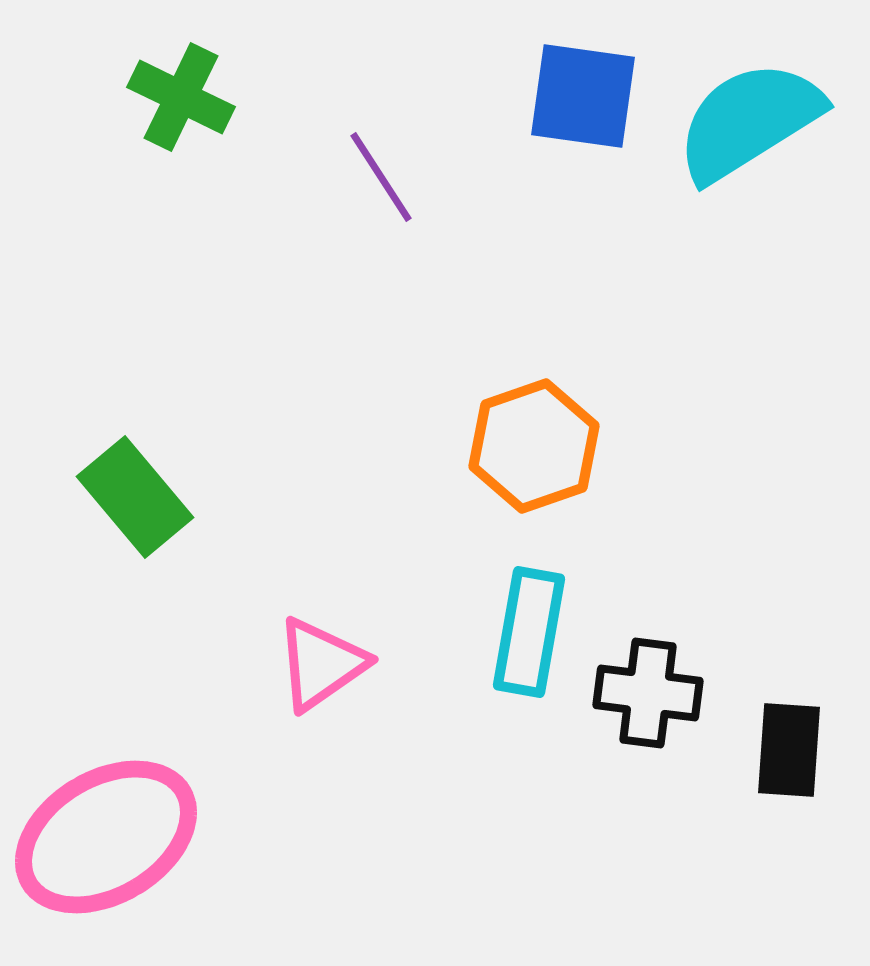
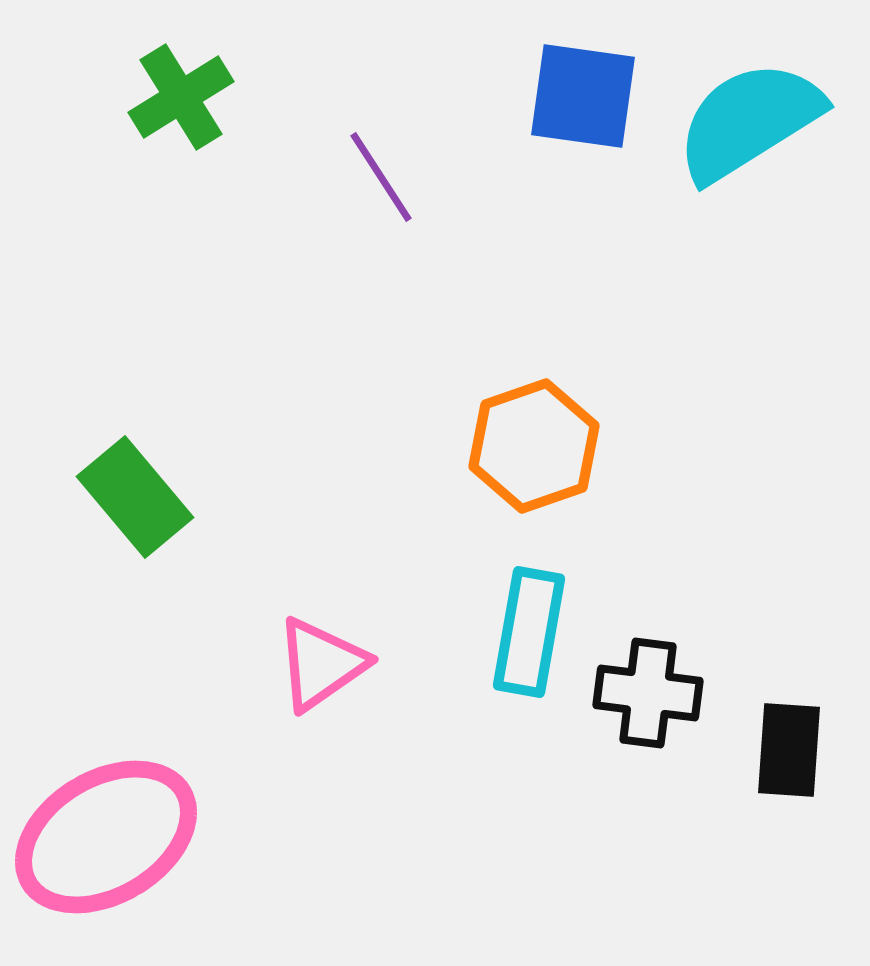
green cross: rotated 32 degrees clockwise
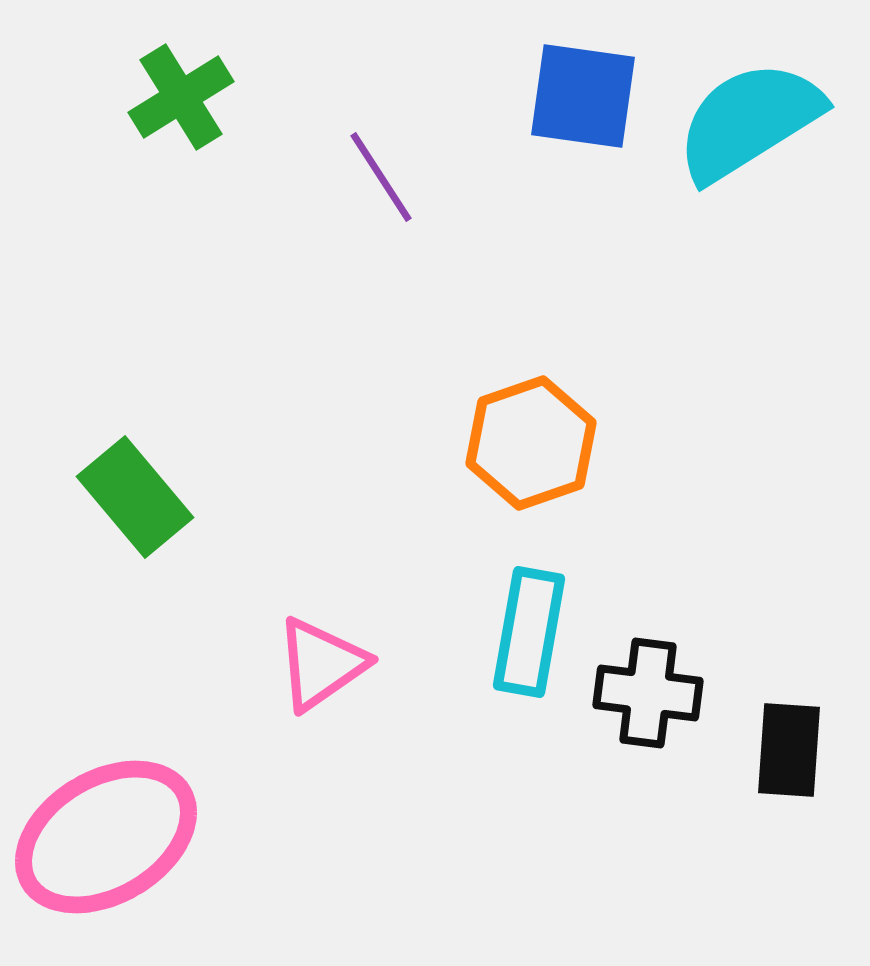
orange hexagon: moved 3 px left, 3 px up
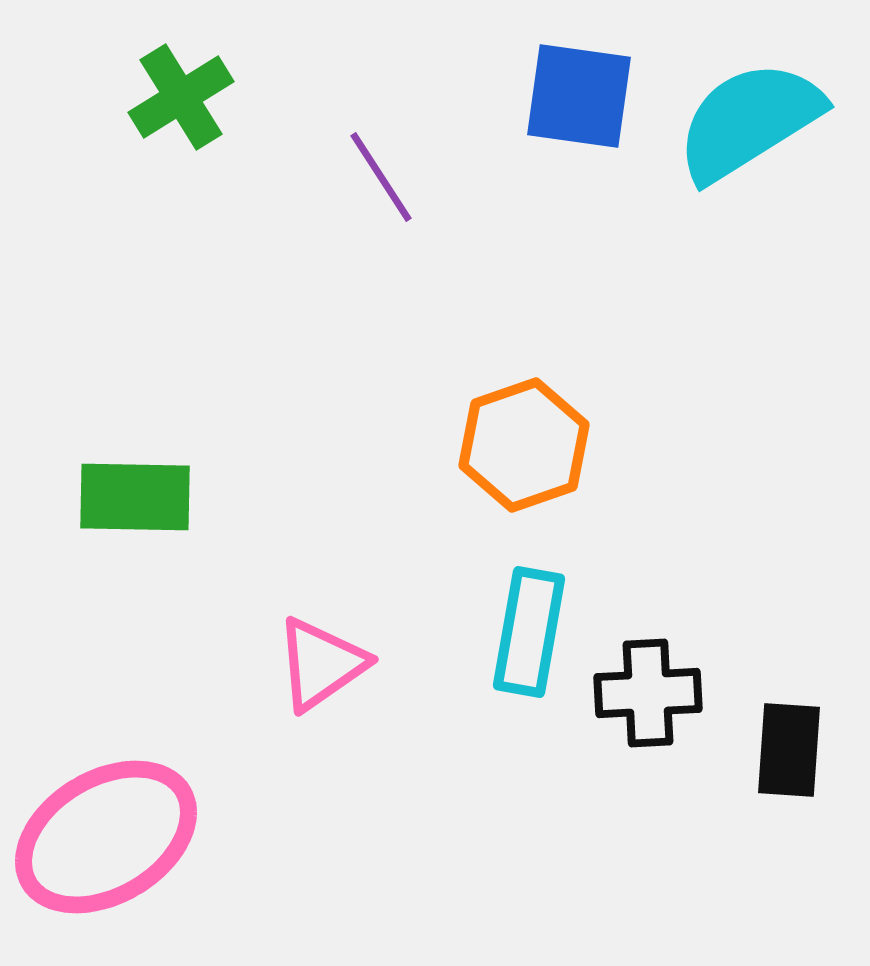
blue square: moved 4 px left
orange hexagon: moved 7 px left, 2 px down
green rectangle: rotated 49 degrees counterclockwise
black cross: rotated 10 degrees counterclockwise
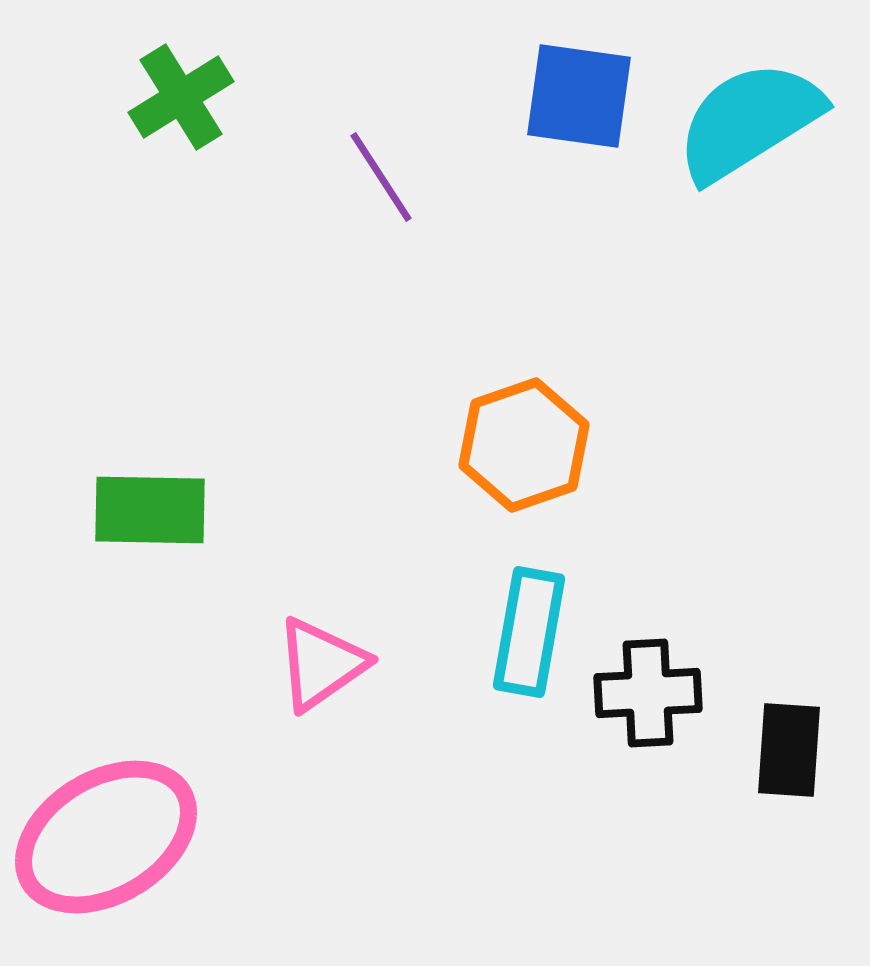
green rectangle: moved 15 px right, 13 px down
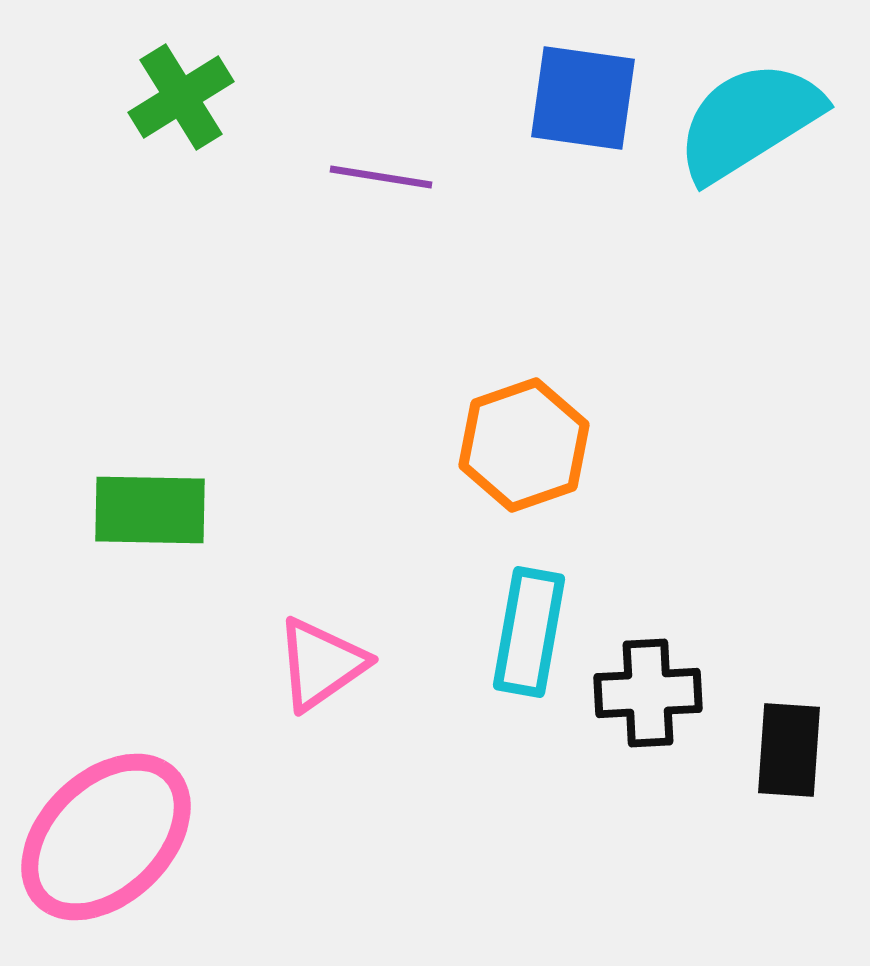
blue square: moved 4 px right, 2 px down
purple line: rotated 48 degrees counterclockwise
pink ellipse: rotated 13 degrees counterclockwise
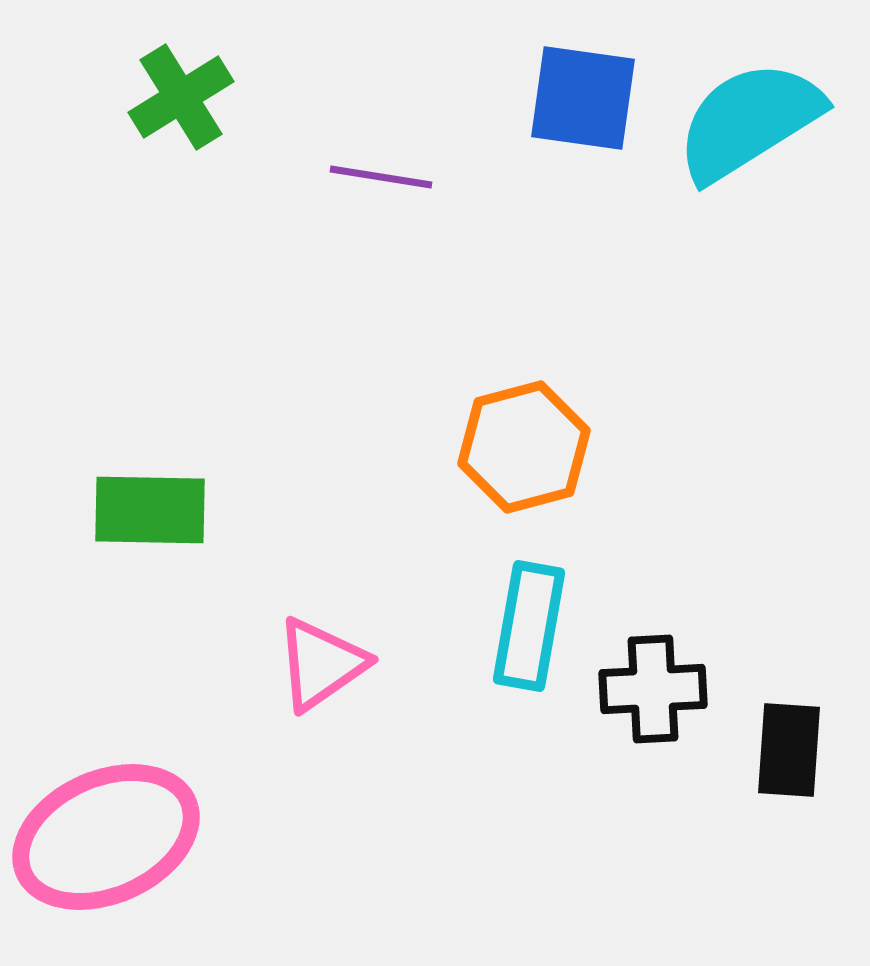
orange hexagon: moved 2 px down; rotated 4 degrees clockwise
cyan rectangle: moved 6 px up
black cross: moved 5 px right, 4 px up
pink ellipse: rotated 20 degrees clockwise
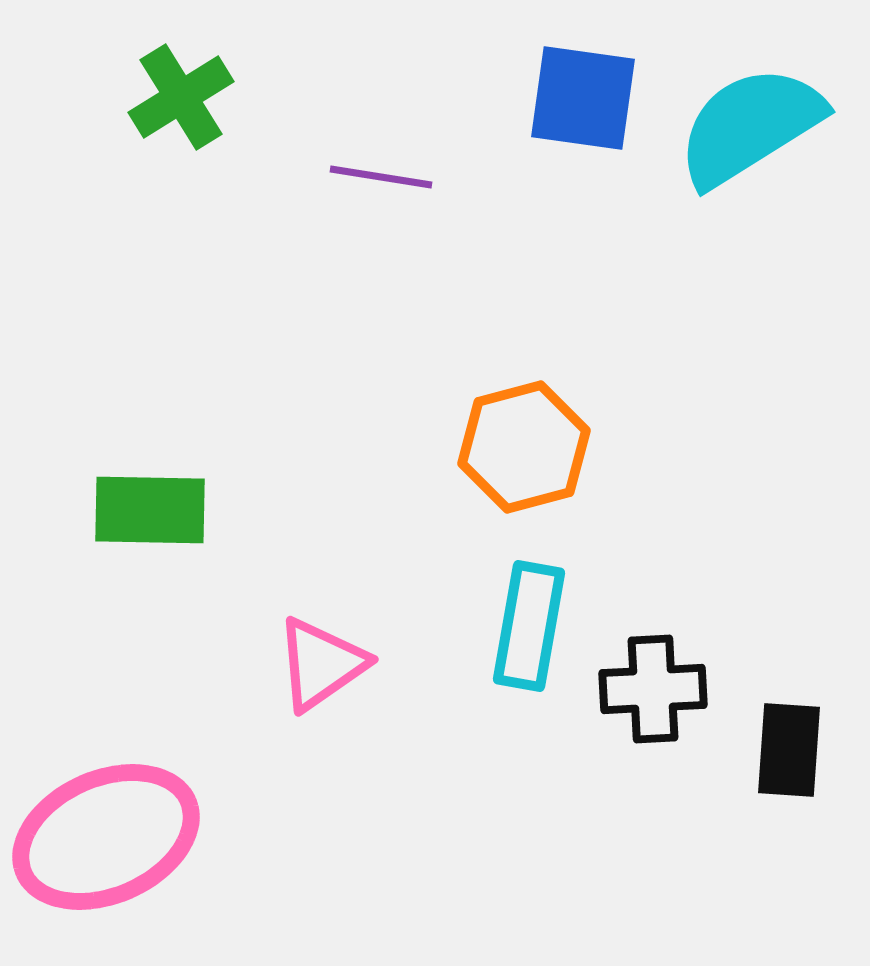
cyan semicircle: moved 1 px right, 5 px down
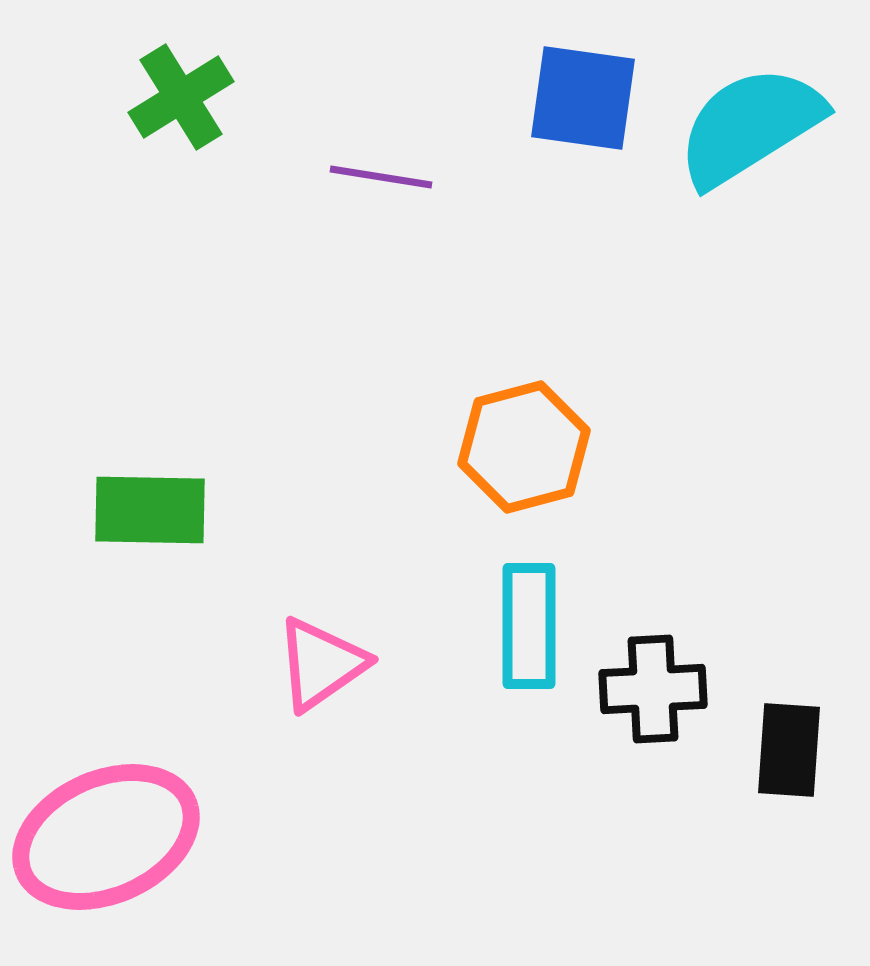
cyan rectangle: rotated 10 degrees counterclockwise
